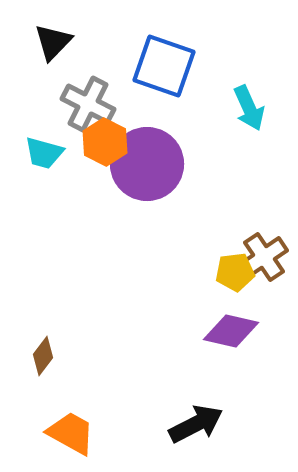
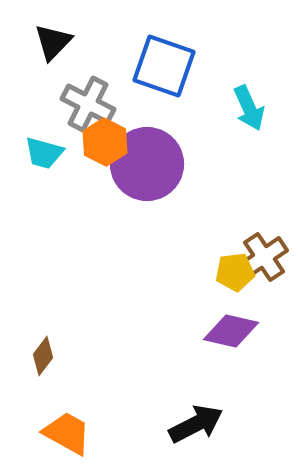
orange trapezoid: moved 4 px left
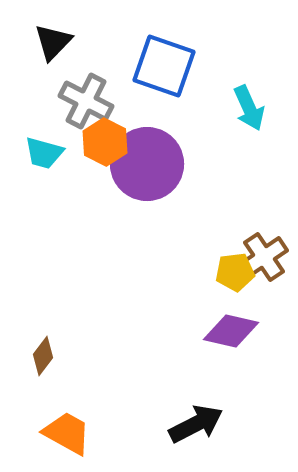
gray cross: moved 2 px left, 3 px up
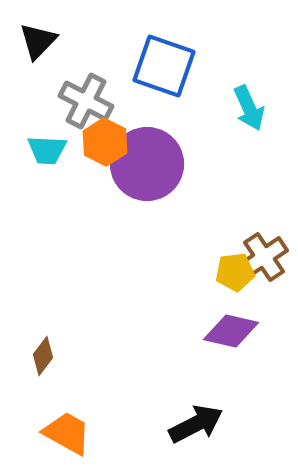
black triangle: moved 15 px left, 1 px up
cyan trapezoid: moved 3 px right, 3 px up; rotated 12 degrees counterclockwise
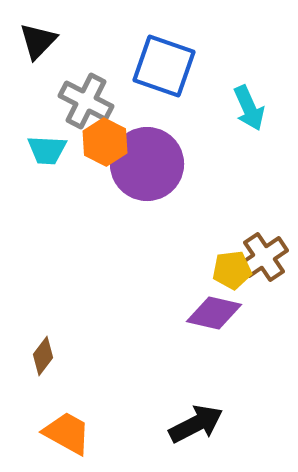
yellow pentagon: moved 3 px left, 2 px up
purple diamond: moved 17 px left, 18 px up
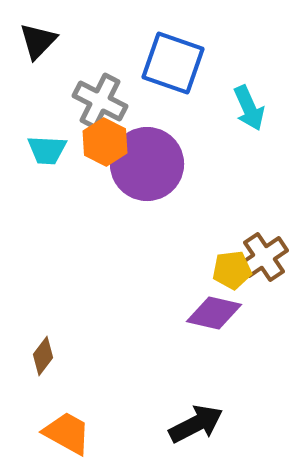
blue square: moved 9 px right, 3 px up
gray cross: moved 14 px right
